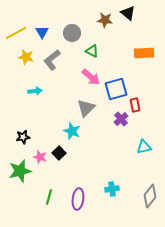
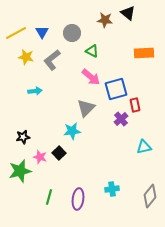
cyan star: rotated 30 degrees counterclockwise
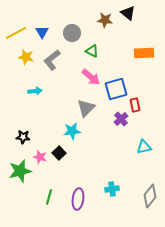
black star: rotated 16 degrees clockwise
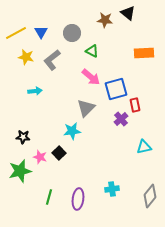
blue triangle: moved 1 px left
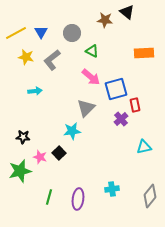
black triangle: moved 1 px left, 1 px up
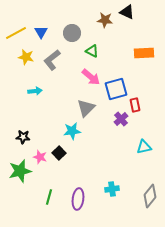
black triangle: rotated 14 degrees counterclockwise
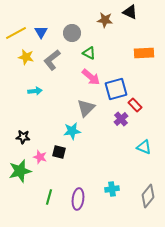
black triangle: moved 3 px right
green triangle: moved 3 px left, 2 px down
red rectangle: rotated 32 degrees counterclockwise
cyan triangle: rotated 35 degrees clockwise
black square: moved 1 px up; rotated 32 degrees counterclockwise
gray diamond: moved 2 px left
